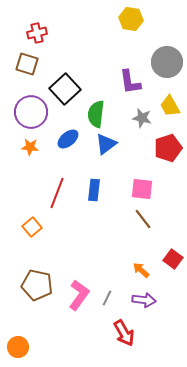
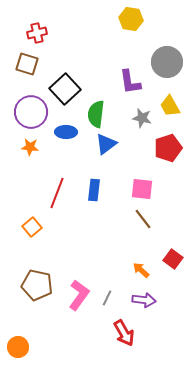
blue ellipse: moved 2 px left, 7 px up; rotated 40 degrees clockwise
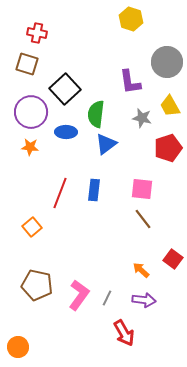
yellow hexagon: rotated 10 degrees clockwise
red cross: rotated 24 degrees clockwise
red line: moved 3 px right
